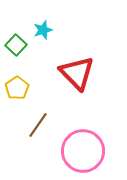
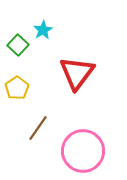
cyan star: rotated 12 degrees counterclockwise
green square: moved 2 px right
red triangle: rotated 21 degrees clockwise
brown line: moved 3 px down
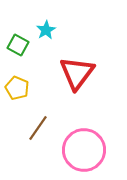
cyan star: moved 3 px right
green square: rotated 15 degrees counterclockwise
yellow pentagon: rotated 15 degrees counterclockwise
pink circle: moved 1 px right, 1 px up
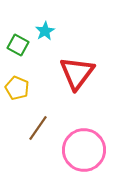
cyan star: moved 1 px left, 1 px down
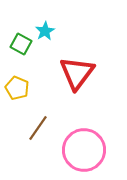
green square: moved 3 px right, 1 px up
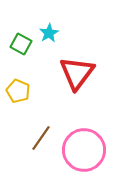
cyan star: moved 4 px right, 2 px down
yellow pentagon: moved 1 px right, 3 px down
brown line: moved 3 px right, 10 px down
